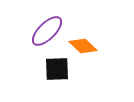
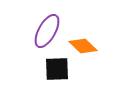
purple ellipse: rotated 16 degrees counterclockwise
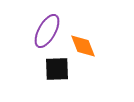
orange diamond: rotated 24 degrees clockwise
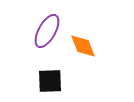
black square: moved 7 px left, 12 px down
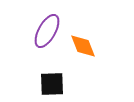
black square: moved 2 px right, 3 px down
